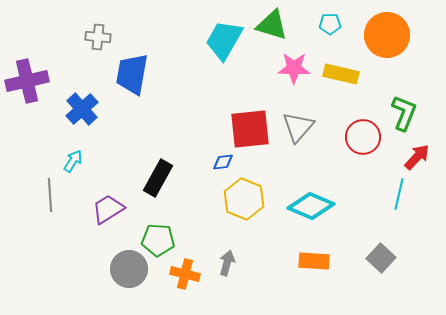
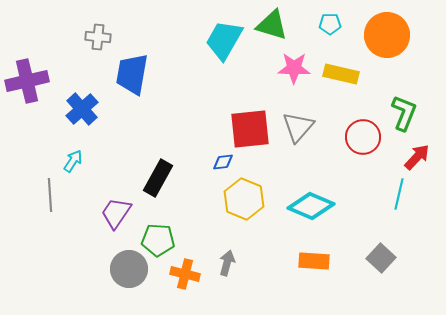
purple trapezoid: moved 8 px right, 4 px down; rotated 24 degrees counterclockwise
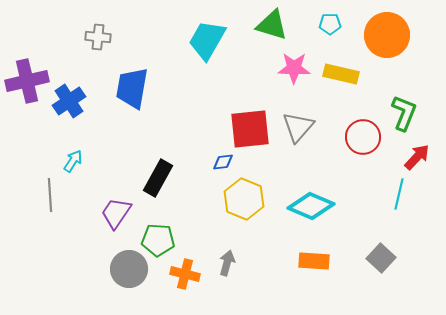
cyan trapezoid: moved 17 px left
blue trapezoid: moved 14 px down
blue cross: moved 13 px left, 8 px up; rotated 8 degrees clockwise
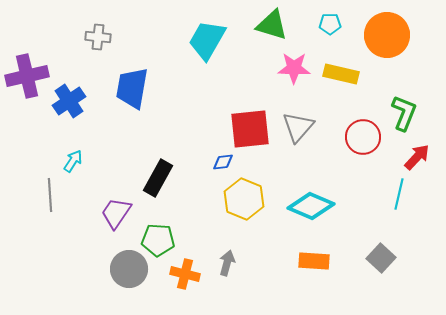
purple cross: moved 5 px up
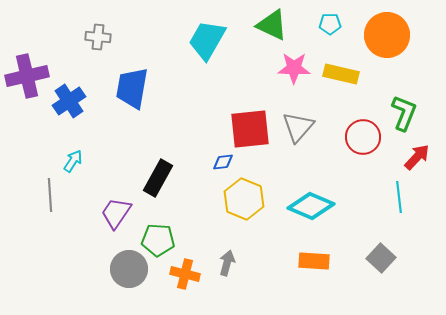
green triangle: rotated 8 degrees clockwise
cyan line: moved 3 px down; rotated 20 degrees counterclockwise
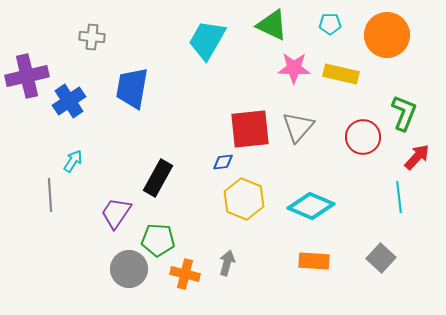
gray cross: moved 6 px left
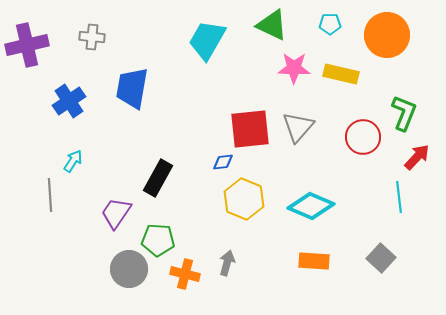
purple cross: moved 31 px up
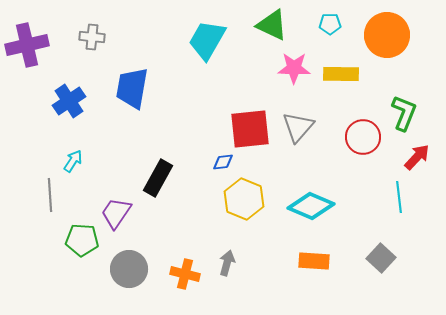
yellow rectangle: rotated 12 degrees counterclockwise
green pentagon: moved 76 px left
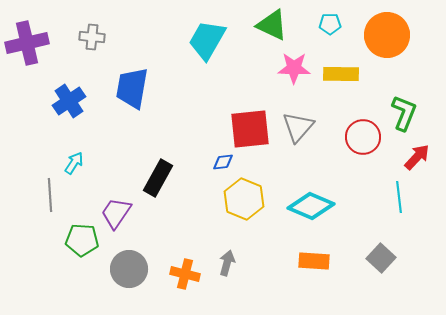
purple cross: moved 2 px up
cyan arrow: moved 1 px right, 2 px down
